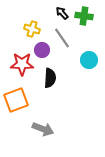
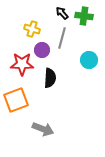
gray line: rotated 50 degrees clockwise
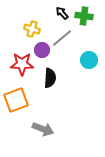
gray line: rotated 35 degrees clockwise
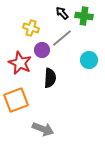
yellow cross: moved 1 px left, 1 px up
red star: moved 2 px left, 1 px up; rotated 25 degrees clockwise
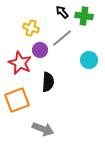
black arrow: moved 1 px up
purple circle: moved 2 px left
black semicircle: moved 2 px left, 4 px down
orange square: moved 1 px right
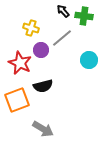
black arrow: moved 1 px right, 1 px up
purple circle: moved 1 px right
black semicircle: moved 5 px left, 4 px down; rotated 72 degrees clockwise
gray arrow: rotated 10 degrees clockwise
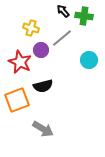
red star: moved 1 px up
